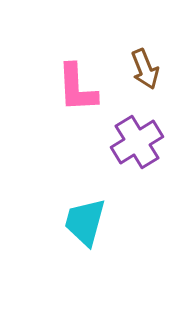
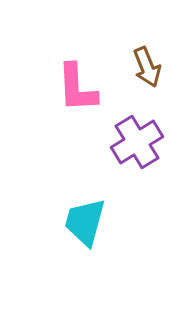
brown arrow: moved 2 px right, 2 px up
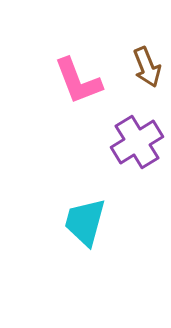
pink L-shape: moved 1 px right, 7 px up; rotated 18 degrees counterclockwise
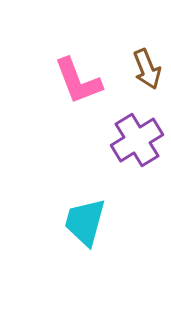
brown arrow: moved 2 px down
purple cross: moved 2 px up
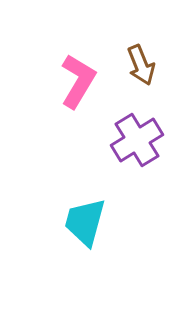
brown arrow: moved 6 px left, 4 px up
pink L-shape: rotated 128 degrees counterclockwise
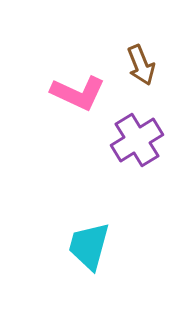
pink L-shape: moved 12 px down; rotated 84 degrees clockwise
cyan trapezoid: moved 4 px right, 24 px down
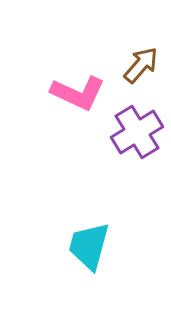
brown arrow: rotated 117 degrees counterclockwise
purple cross: moved 8 px up
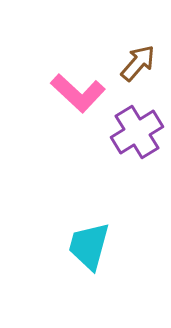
brown arrow: moved 3 px left, 2 px up
pink L-shape: rotated 18 degrees clockwise
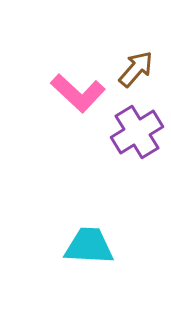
brown arrow: moved 2 px left, 6 px down
cyan trapezoid: rotated 78 degrees clockwise
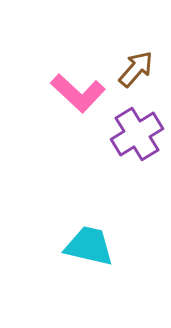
purple cross: moved 2 px down
cyan trapezoid: rotated 10 degrees clockwise
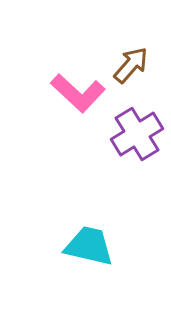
brown arrow: moved 5 px left, 4 px up
